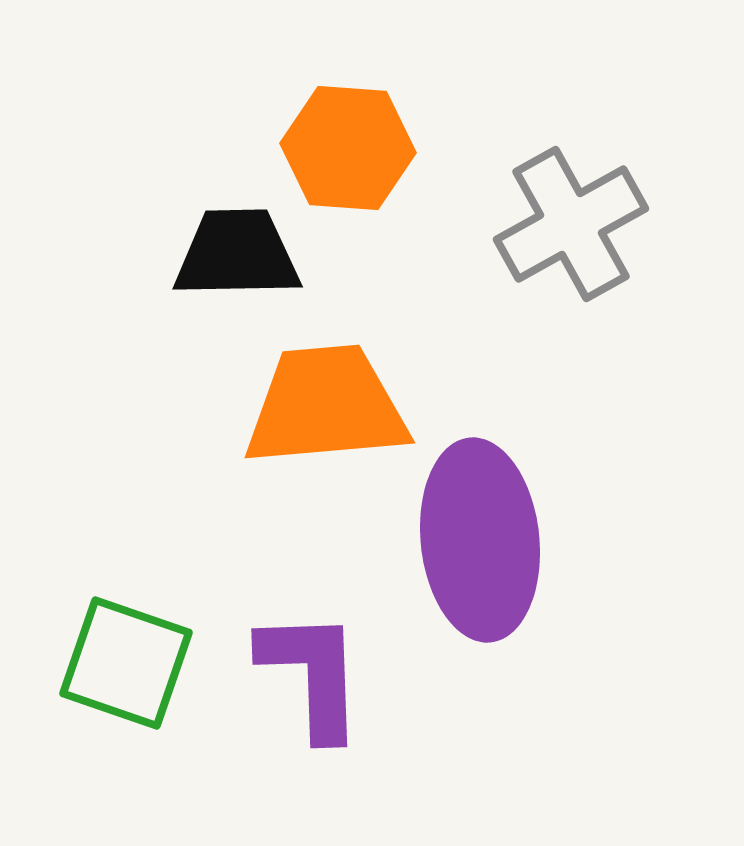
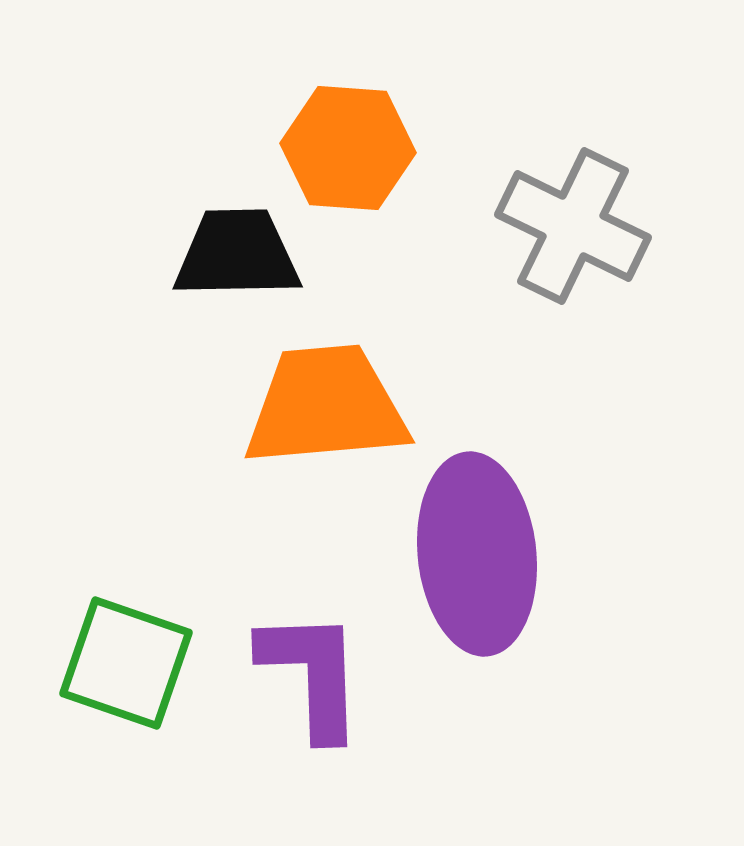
gray cross: moved 2 px right, 2 px down; rotated 35 degrees counterclockwise
purple ellipse: moved 3 px left, 14 px down
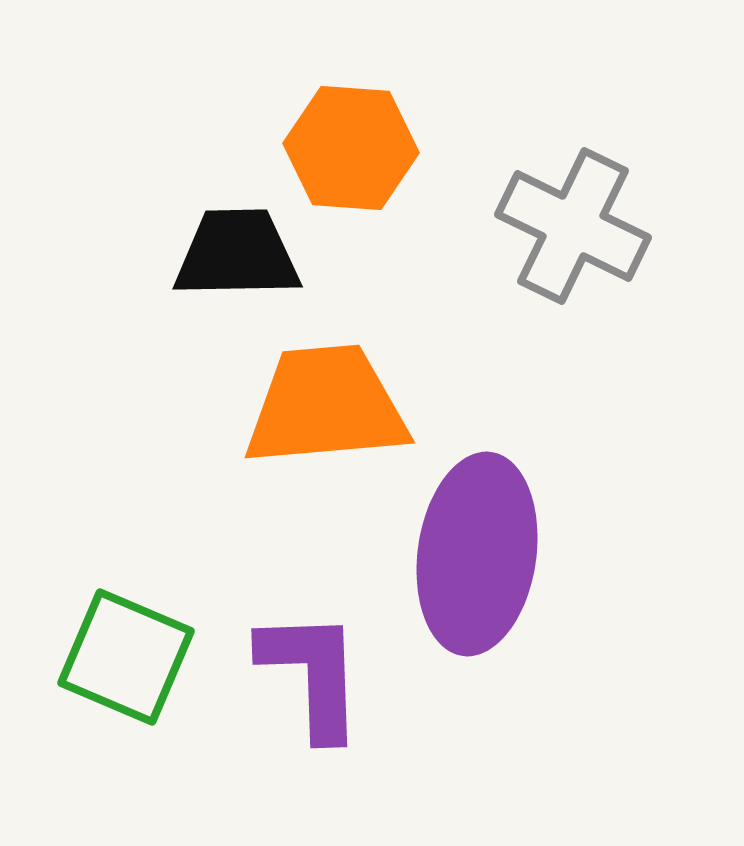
orange hexagon: moved 3 px right
purple ellipse: rotated 14 degrees clockwise
green square: moved 6 px up; rotated 4 degrees clockwise
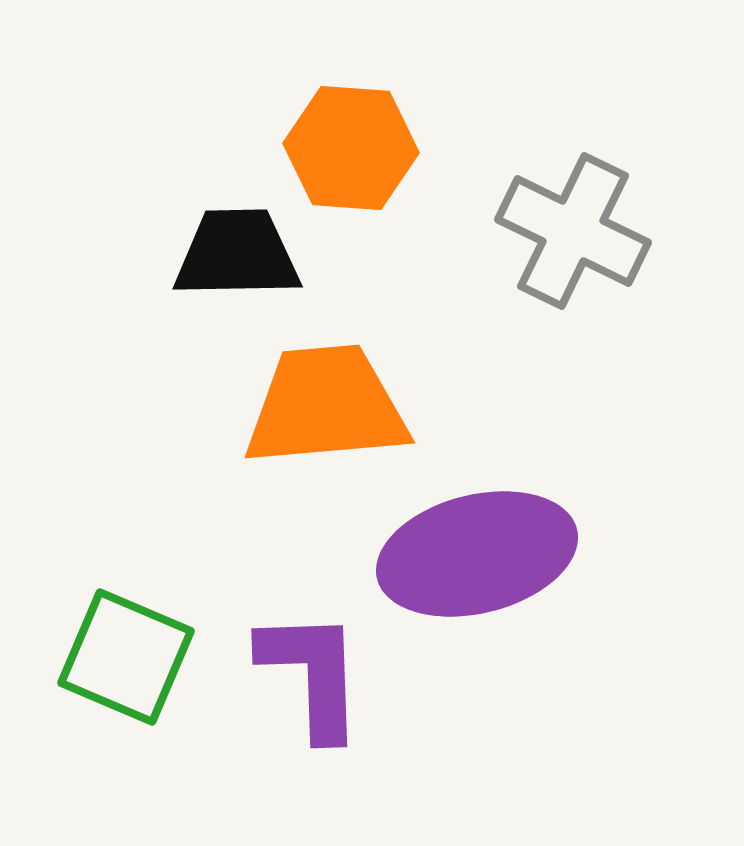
gray cross: moved 5 px down
purple ellipse: rotated 68 degrees clockwise
